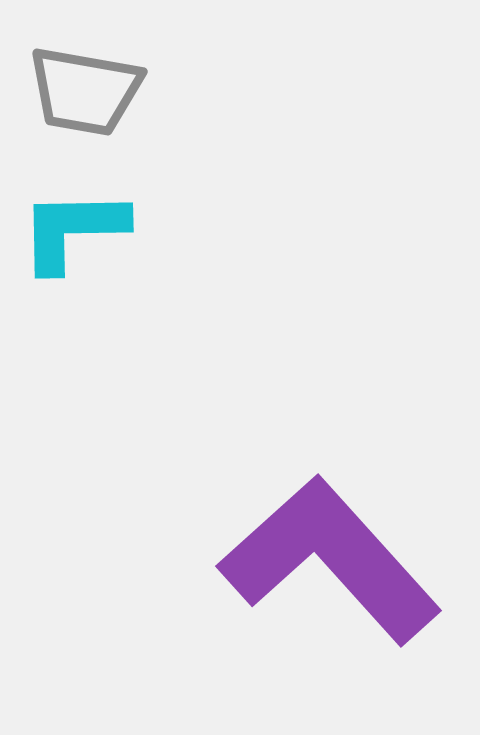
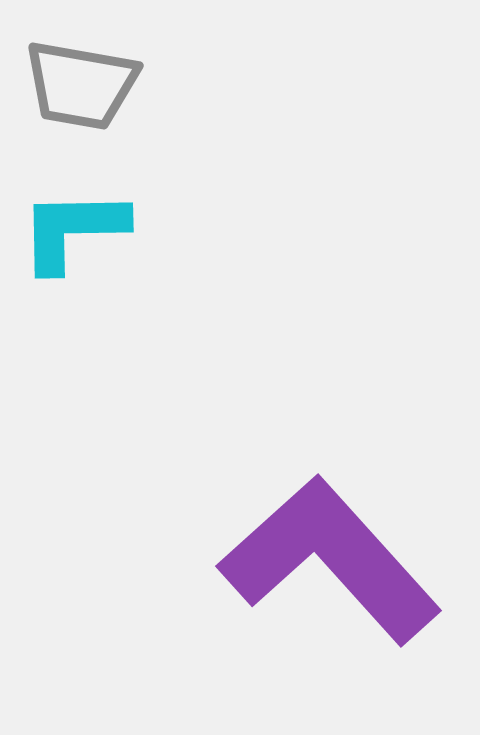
gray trapezoid: moved 4 px left, 6 px up
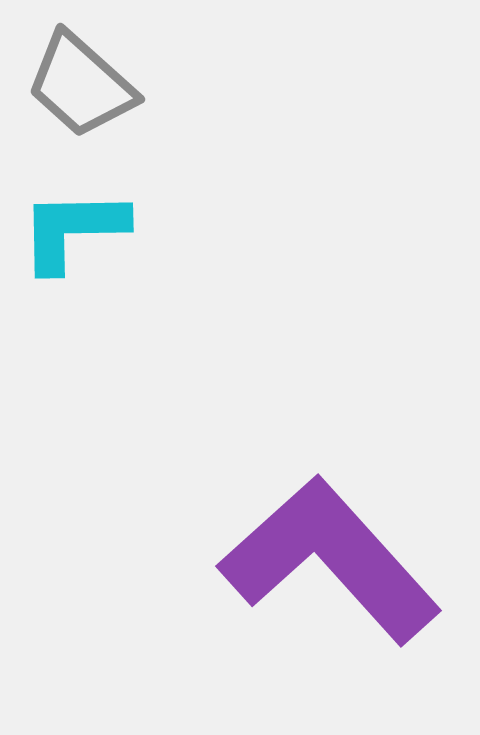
gray trapezoid: rotated 32 degrees clockwise
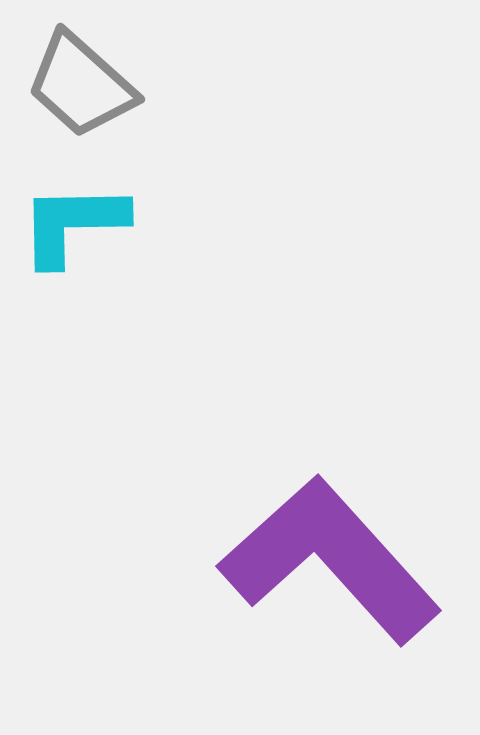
cyan L-shape: moved 6 px up
